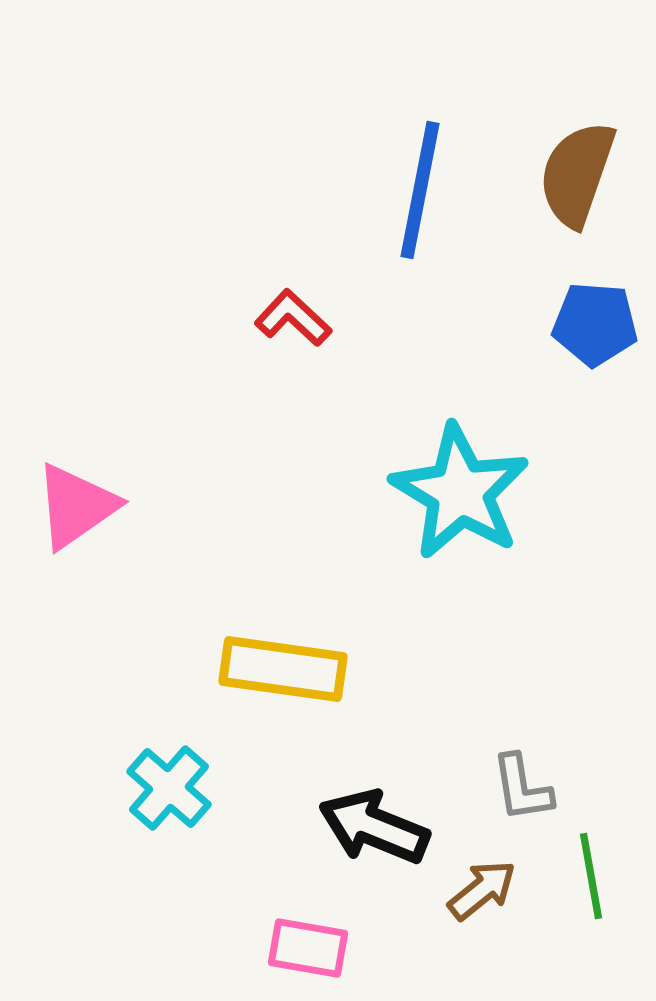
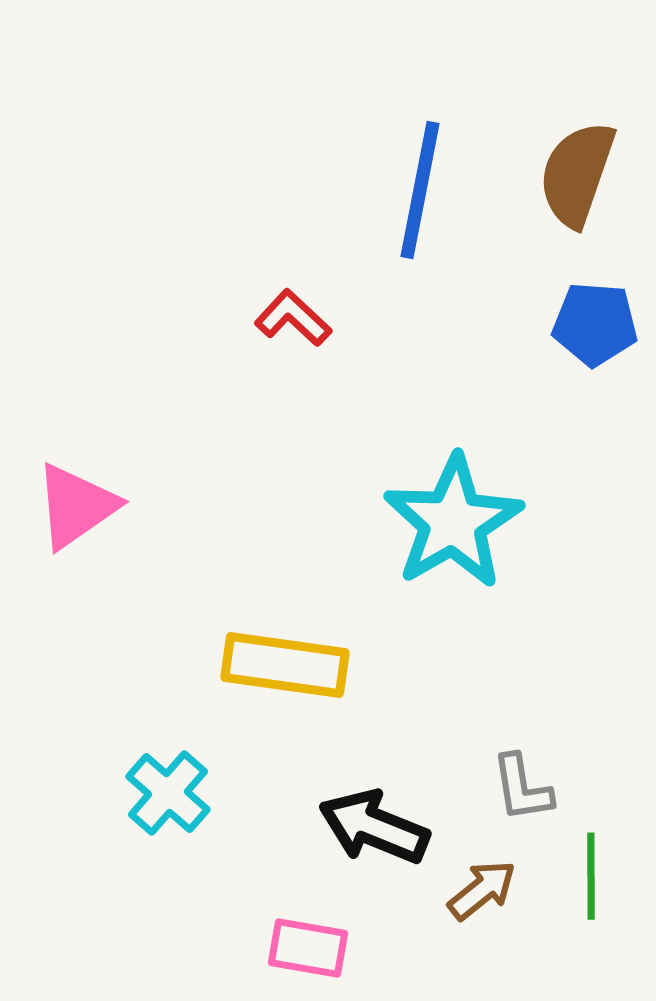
cyan star: moved 7 px left, 30 px down; rotated 11 degrees clockwise
yellow rectangle: moved 2 px right, 4 px up
cyan cross: moved 1 px left, 5 px down
green line: rotated 10 degrees clockwise
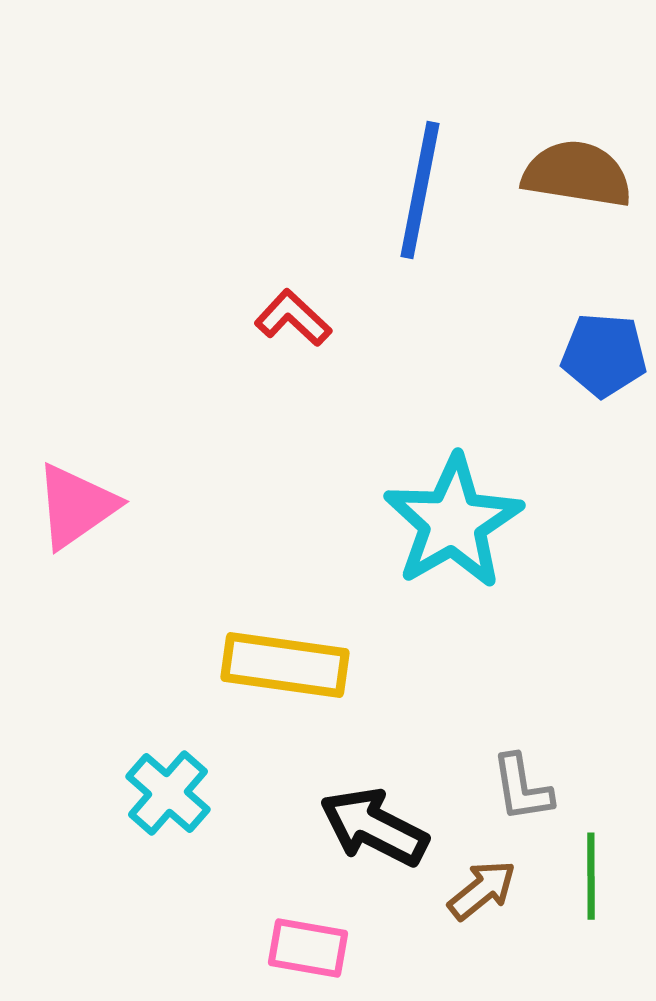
brown semicircle: rotated 80 degrees clockwise
blue pentagon: moved 9 px right, 31 px down
black arrow: rotated 5 degrees clockwise
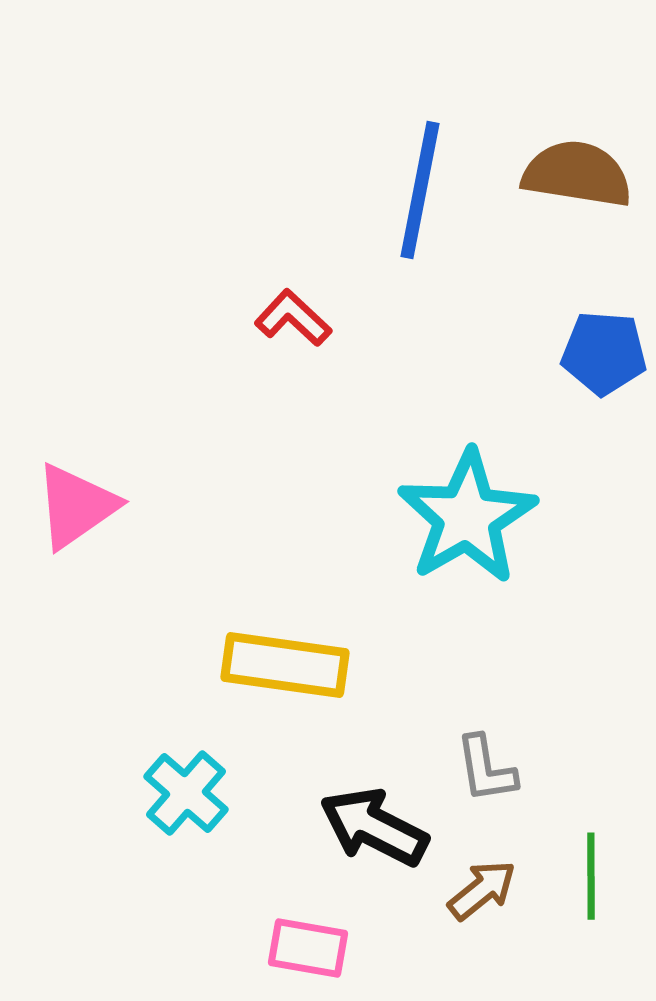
blue pentagon: moved 2 px up
cyan star: moved 14 px right, 5 px up
gray L-shape: moved 36 px left, 19 px up
cyan cross: moved 18 px right
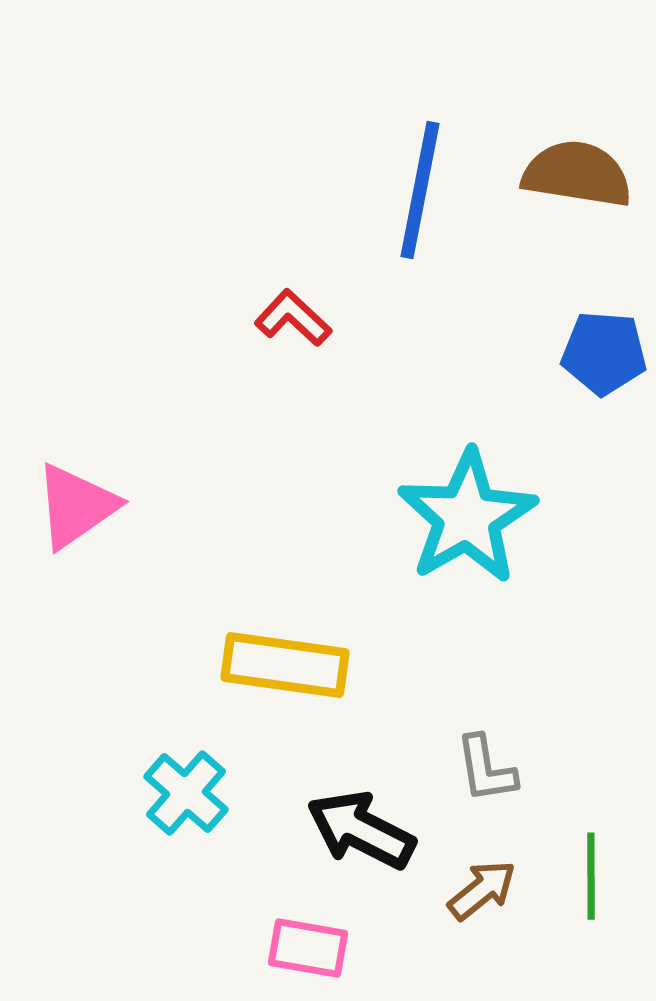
black arrow: moved 13 px left, 3 px down
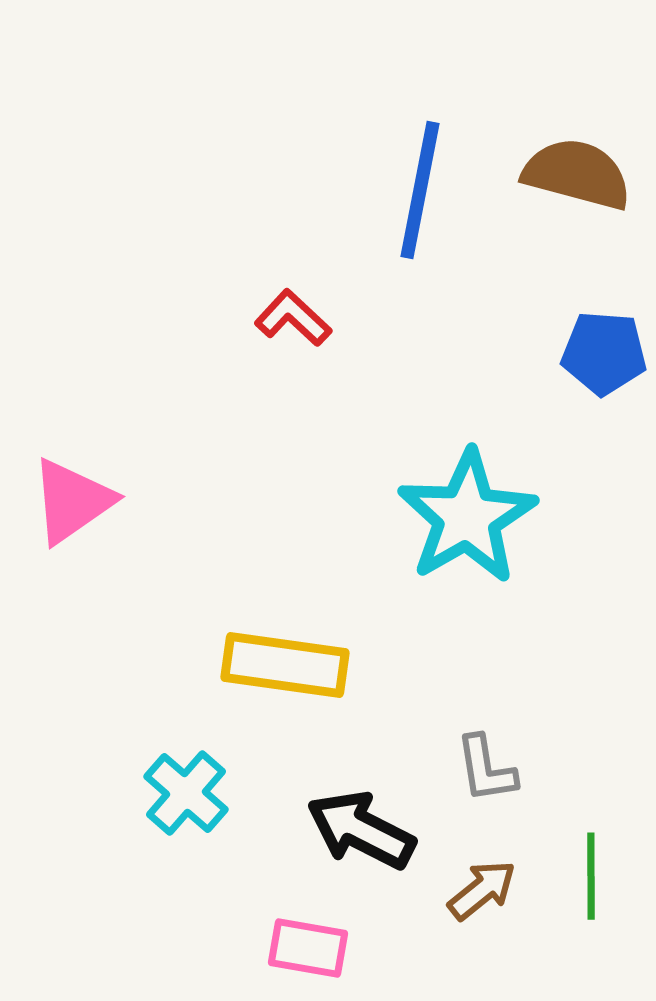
brown semicircle: rotated 6 degrees clockwise
pink triangle: moved 4 px left, 5 px up
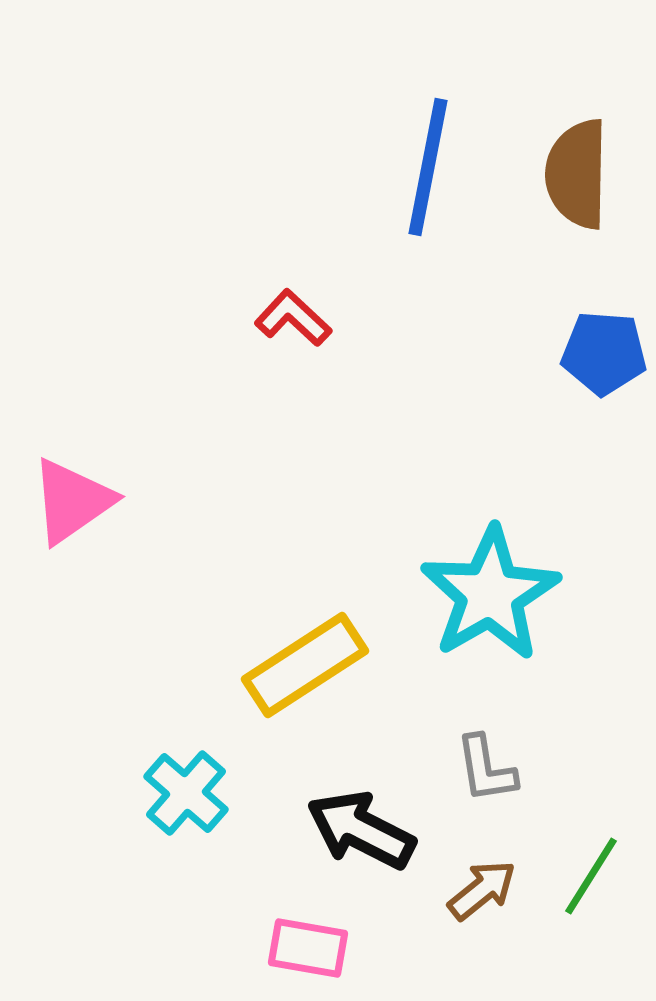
brown semicircle: rotated 104 degrees counterclockwise
blue line: moved 8 px right, 23 px up
cyan star: moved 23 px right, 77 px down
yellow rectangle: moved 20 px right; rotated 41 degrees counterclockwise
green line: rotated 32 degrees clockwise
